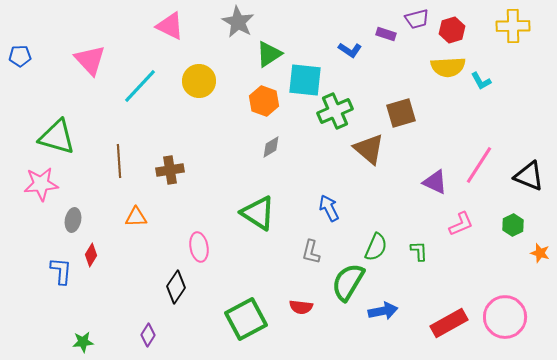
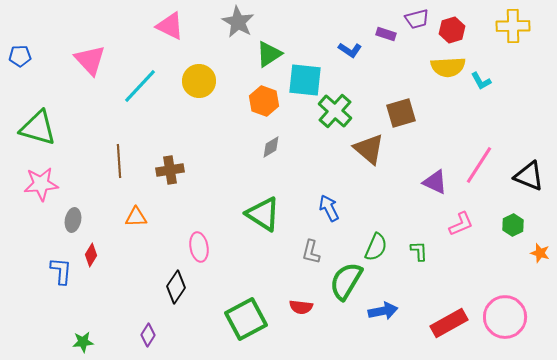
green cross at (335, 111): rotated 24 degrees counterclockwise
green triangle at (57, 137): moved 19 px left, 9 px up
green triangle at (258, 213): moved 5 px right, 1 px down
green semicircle at (348, 282): moved 2 px left, 1 px up
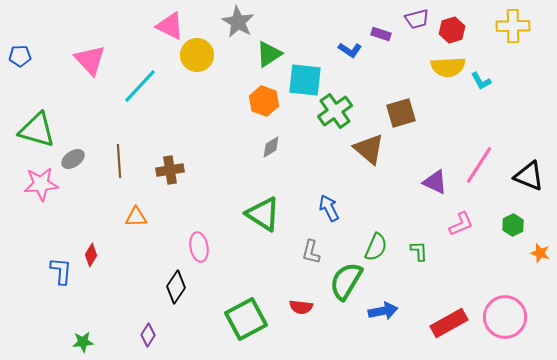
purple rectangle at (386, 34): moved 5 px left
yellow circle at (199, 81): moved 2 px left, 26 px up
green cross at (335, 111): rotated 12 degrees clockwise
green triangle at (38, 128): moved 1 px left, 2 px down
gray ellipse at (73, 220): moved 61 px up; rotated 45 degrees clockwise
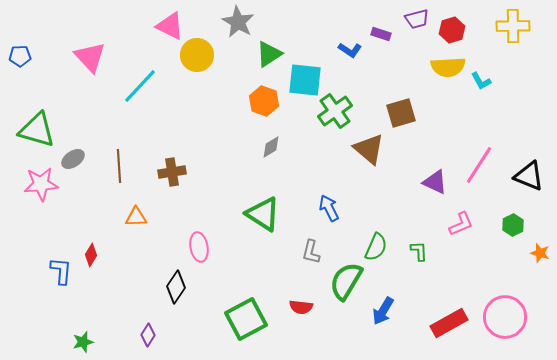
pink triangle at (90, 60): moved 3 px up
brown line at (119, 161): moved 5 px down
brown cross at (170, 170): moved 2 px right, 2 px down
blue arrow at (383, 311): rotated 132 degrees clockwise
green star at (83, 342): rotated 10 degrees counterclockwise
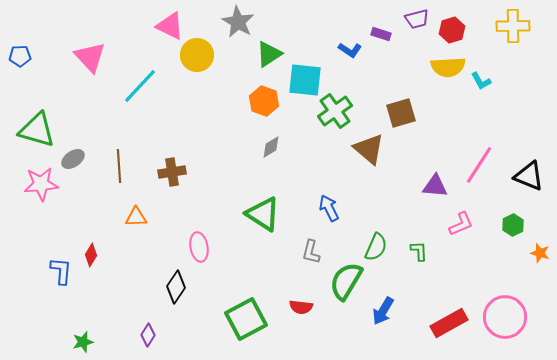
purple triangle at (435, 182): moved 4 px down; rotated 20 degrees counterclockwise
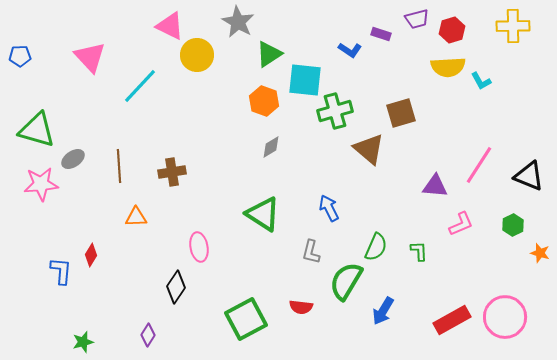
green cross at (335, 111): rotated 20 degrees clockwise
red rectangle at (449, 323): moved 3 px right, 3 px up
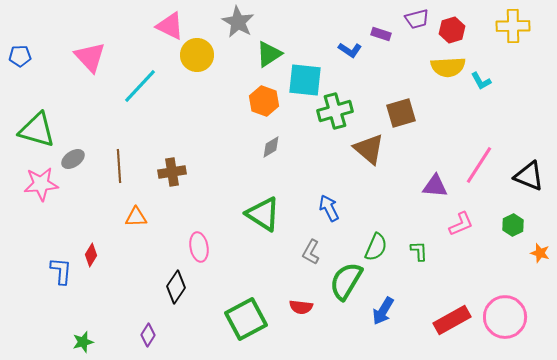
gray L-shape at (311, 252): rotated 15 degrees clockwise
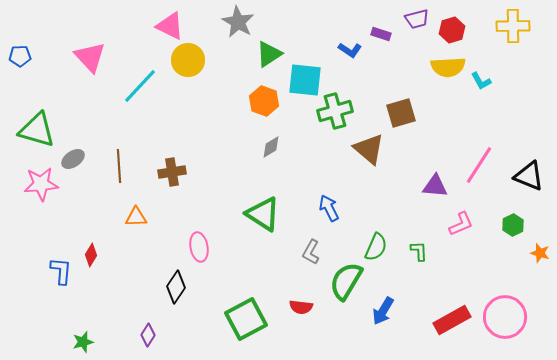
yellow circle at (197, 55): moved 9 px left, 5 px down
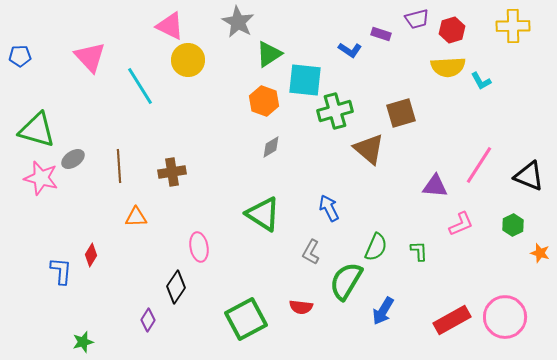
cyan line at (140, 86): rotated 75 degrees counterclockwise
pink star at (41, 184): moved 6 px up; rotated 20 degrees clockwise
purple diamond at (148, 335): moved 15 px up
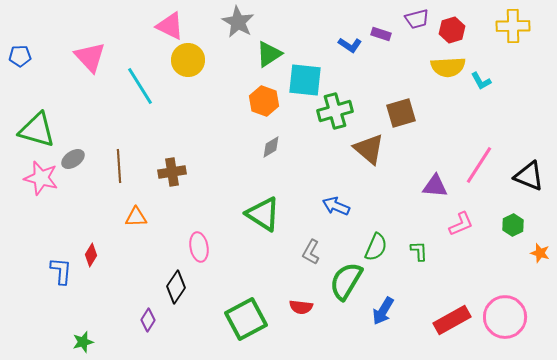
blue L-shape at (350, 50): moved 5 px up
blue arrow at (329, 208): moved 7 px right, 2 px up; rotated 40 degrees counterclockwise
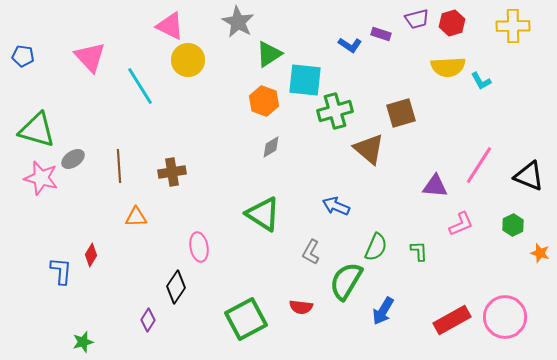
red hexagon at (452, 30): moved 7 px up
blue pentagon at (20, 56): moved 3 px right; rotated 10 degrees clockwise
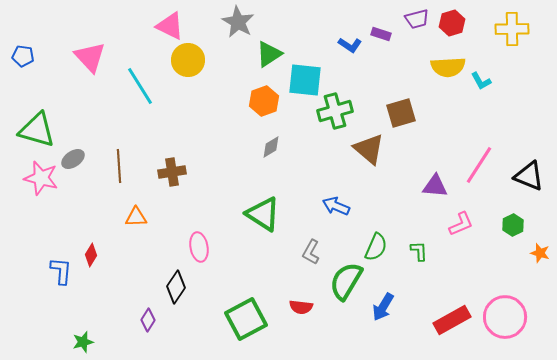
yellow cross at (513, 26): moved 1 px left, 3 px down
orange hexagon at (264, 101): rotated 20 degrees clockwise
blue arrow at (383, 311): moved 4 px up
